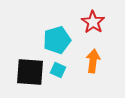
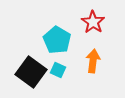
cyan pentagon: rotated 24 degrees counterclockwise
black square: moved 1 px right; rotated 32 degrees clockwise
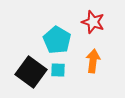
red star: rotated 15 degrees counterclockwise
cyan square: rotated 21 degrees counterclockwise
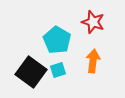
cyan square: rotated 21 degrees counterclockwise
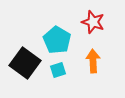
orange arrow: rotated 10 degrees counterclockwise
black square: moved 6 px left, 9 px up
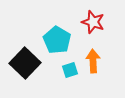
black square: rotated 8 degrees clockwise
cyan square: moved 12 px right
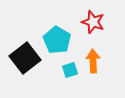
black square: moved 5 px up; rotated 8 degrees clockwise
